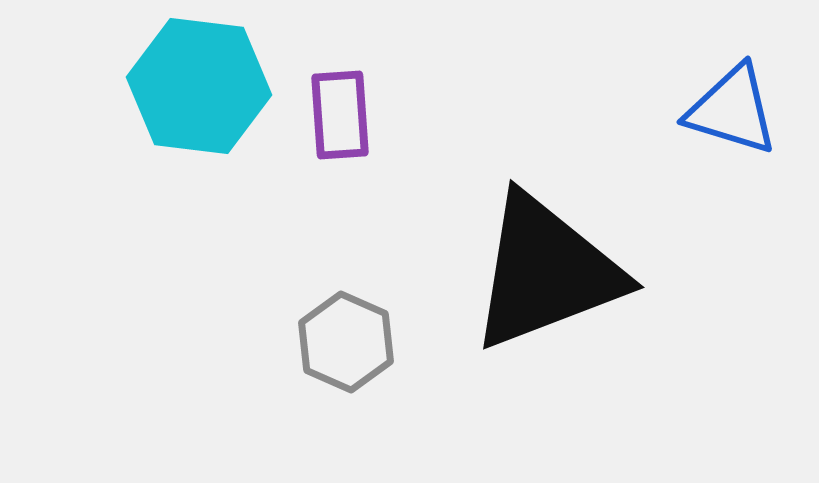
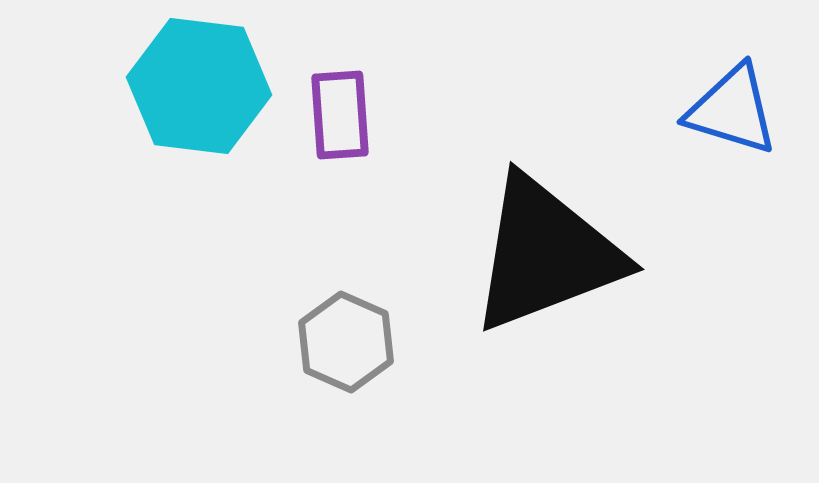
black triangle: moved 18 px up
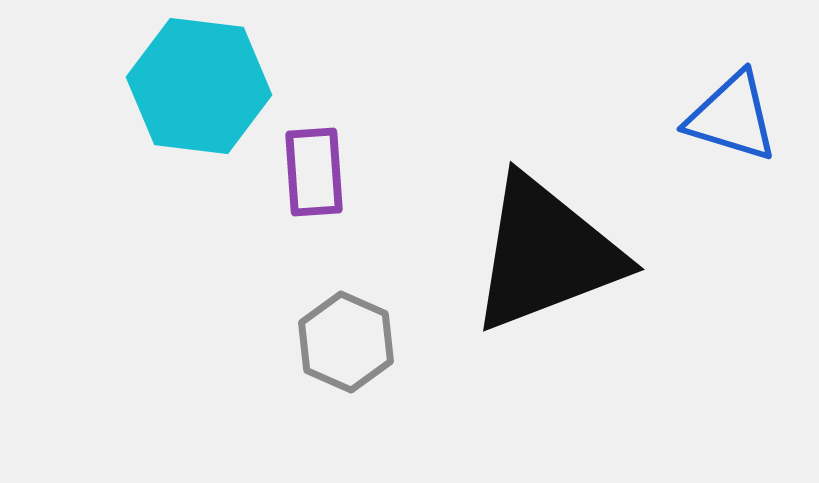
blue triangle: moved 7 px down
purple rectangle: moved 26 px left, 57 px down
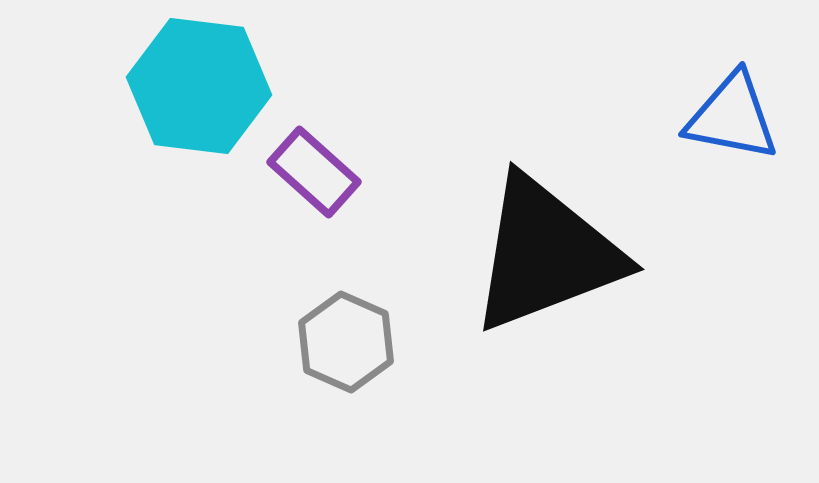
blue triangle: rotated 6 degrees counterclockwise
purple rectangle: rotated 44 degrees counterclockwise
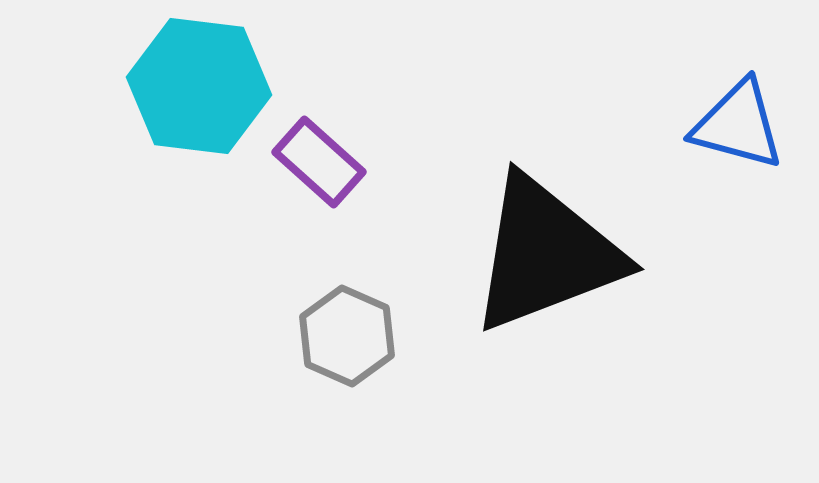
blue triangle: moved 6 px right, 8 px down; rotated 4 degrees clockwise
purple rectangle: moved 5 px right, 10 px up
gray hexagon: moved 1 px right, 6 px up
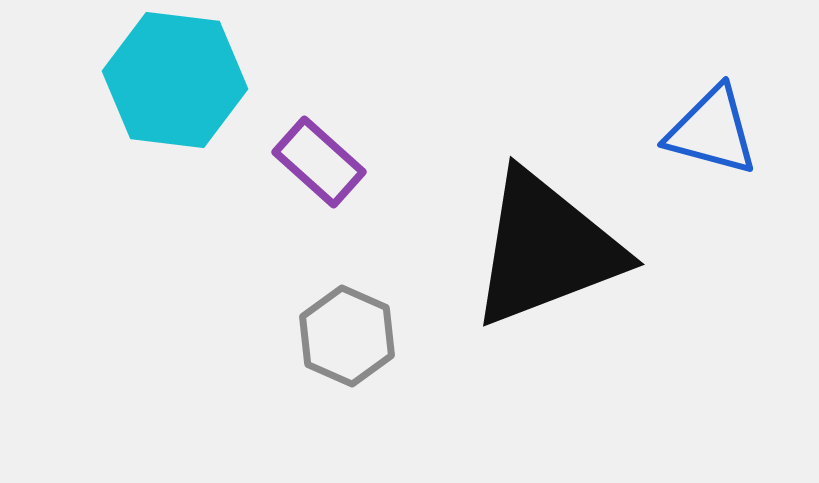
cyan hexagon: moved 24 px left, 6 px up
blue triangle: moved 26 px left, 6 px down
black triangle: moved 5 px up
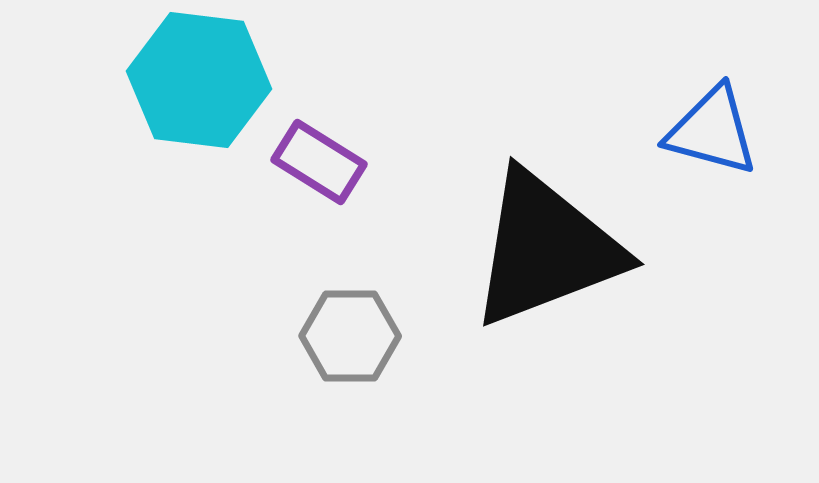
cyan hexagon: moved 24 px right
purple rectangle: rotated 10 degrees counterclockwise
gray hexagon: moved 3 px right; rotated 24 degrees counterclockwise
